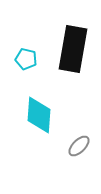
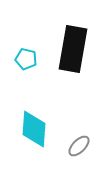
cyan diamond: moved 5 px left, 14 px down
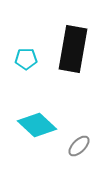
cyan pentagon: rotated 15 degrees counterclockwise
cyan diamond: moved 3 px right, 4 px up; rotated 51 degrees counterclockwise
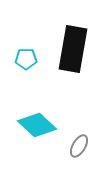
gray ellipse: rotated 15 degrees counterclockwise
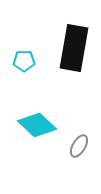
black rectangle: moved 1 px right, 1 px up
cyan pentagon: moved 2 px left, 2 px down
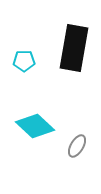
cyan diamond: moved 2 px left, 1 px down
gray ellipse: moved 2 px left
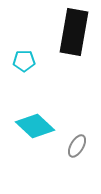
black rectangle: moved 16 px up
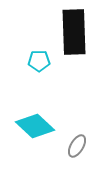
black rectangle: rotated 12 degrees counterclockwise
cyan pentagon: moved 15 px right
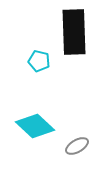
cyan pentagon: rotated 15 degrees clockwise
gray ellipse: rotated 30 degrees clockwise
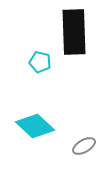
cyan pentagon: moved 1 px right, 1 px down
gray ellipse: moved 7 px right
